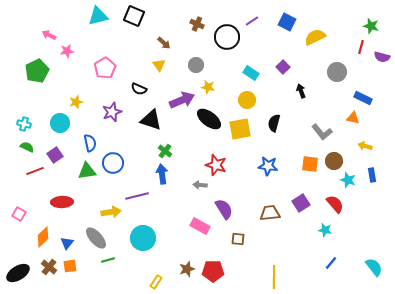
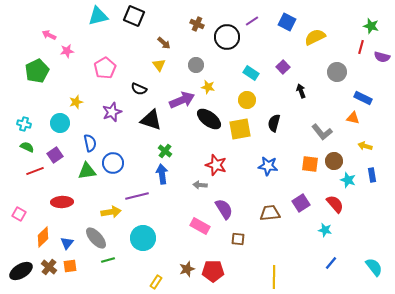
black ellipse at (18, 273): moved 3 px right, 2 px up
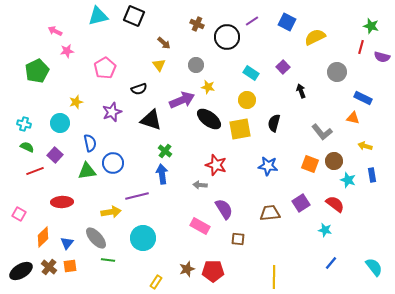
pink arrow at (49, 35): moved 6 px right, 4 px up
black semicircle at (139, 89): rotated 42 degrees counterclockwise
purple square at (55, 155): rotated 14 degrees counterclockwise
orange square at (310, 164): rotated 12 degrees clockwise
red semicircle at (335, 204): rotated 12 degrees counterclockwise
green line at (108, 260): rotated 24 degrees clockwise
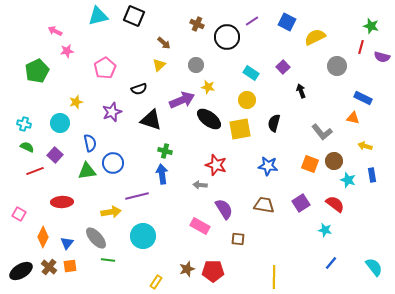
yellow triangle at (159, 65): rotated 24 degrees clockwise
gray circle at (337, 72): moved 6 px up
green cross at (165, 151): rotated 24 degrees counterclockwise
brown trapezoid at (270, 213): moved 6 px left, 8 px up; rotated 15 degrees clockwise
orange diamond at (43, 237): rotated 20 degrees counterclockwise
cyan circle at (143, 238): moved 2 px up
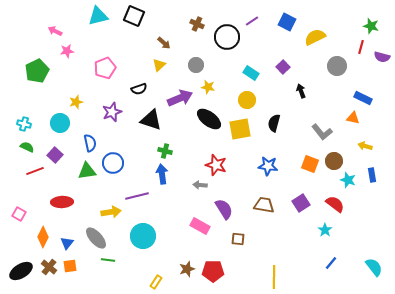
pink pentagon at (105, 68): rotated 10 degrees clockwise
purple arrow at (182, 100): moved 2 px left, 2 px up
cyan star at (325, 230): rotated 24 degrees clockwise
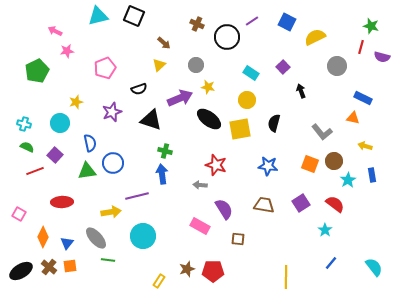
cyan star at (348, 180): rotated 21 degrees clockwise
yellow line at (274, 277): moved 12 px right
yellow rectangle at (156, 282): moved 3 px right, 1 px up
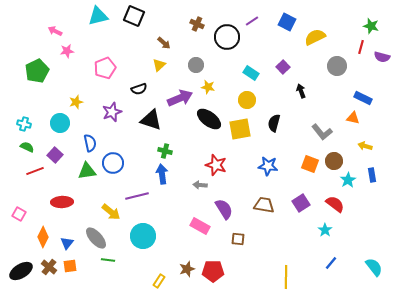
yellow arrow at (111, 212): rotated 48 degrees clockwise
